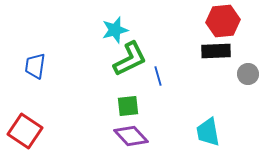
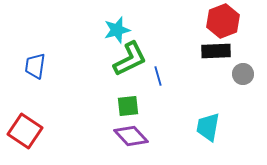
red hexagon: rotated 16 degrees counterclockwise
cyan star: moved 2 px right
gray circle: moved 5 px left
cyan trapezoid: moved 5 px up; rotated 20 degrees clockwise
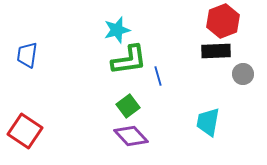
green L-shape: moved 1 px left, 1 px down; rotated 18 degrees clockwise
blue trapezoid: moved 8 px left, 11 px up
green square: rotated 30 degrees counterclockwise
cyan trapezoid: moved 5 px up
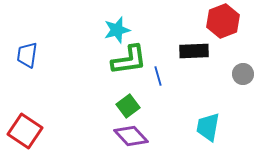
black rectangle: moved 22 px left
cyan trapezoid: moved 5 px down
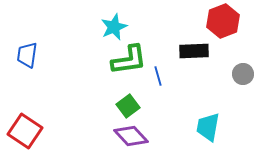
cyan star: moved 3 px left, 3 px up; rotated 8 degrees counterclockwise
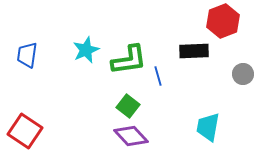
cyan star: moved 28 px left, 23 px down
green square: rotated 15 degrees counterclockwise
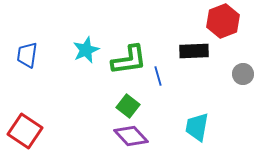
cyan trapezoid: moved 11 px left
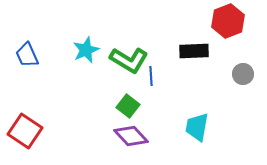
red hexagon: moved 5 px right
blue trapezoid: rotated 32 degrees counterclockwise
green L-shape: rotated 39 degrees clockwise
blue line: moved 7 px left; rotated 12 degrees clockwise
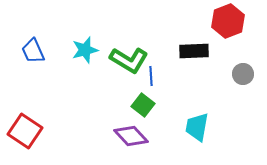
cyan star: moved 1 px left; rotated 8 degrees clockwise
blue trapezoid: moved 6 px right, 4 px up
green square: moved 15 px right, 1 px up
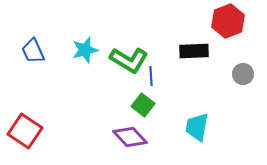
purple diamond: moved 1 px left, 1 px down
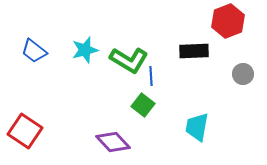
blue trapezoid: moved 1 px right; rotated 28 degrees counterclockwise
purple diamond: moved 17 px left, 5 px down
